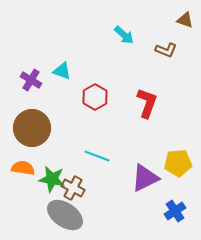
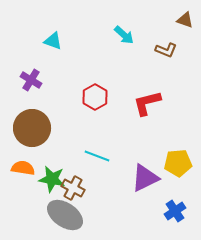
cyan triangle: moved 9 px left, 30 px up
red L-shape: rotated 124 degrees counterclockwise
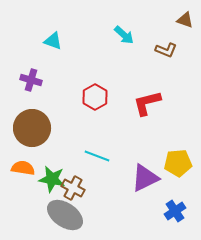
purple cross: rotated 15 degrees counterclockwise
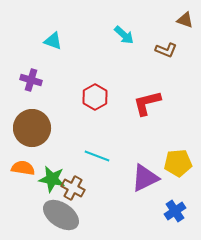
gray ellipse: moved 4 px left
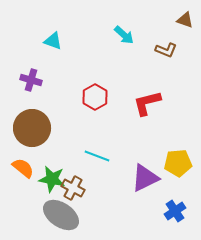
orange semicircle: rotated 30 degrees clockwise
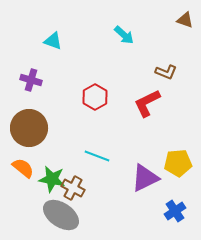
brown L-shape: moved 22 px down
red L-shape: rotated 12 degrees counterclockwise
brown circle: moved 3 px left
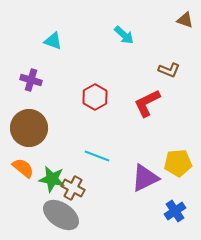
brown L-shape: moved 3 px right, 2 px up
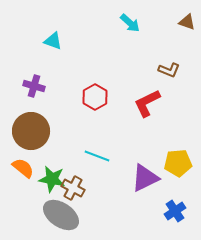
brown triangle: moved 2 px right, 2 px down
cyan arrow: moved 6 px right, 12 px up
purple cross: moved 3 px right, 6 px down
brown circle: moved 2 px right, 3 px down
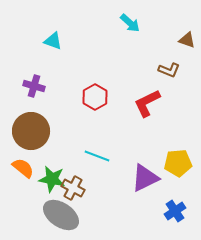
brown triangle: moved 18 px down
